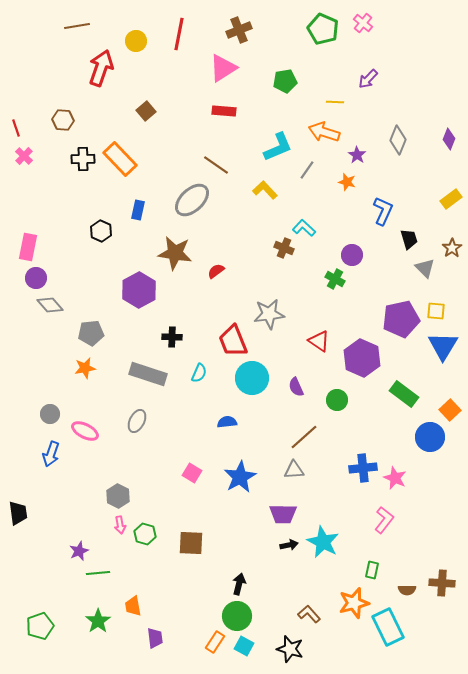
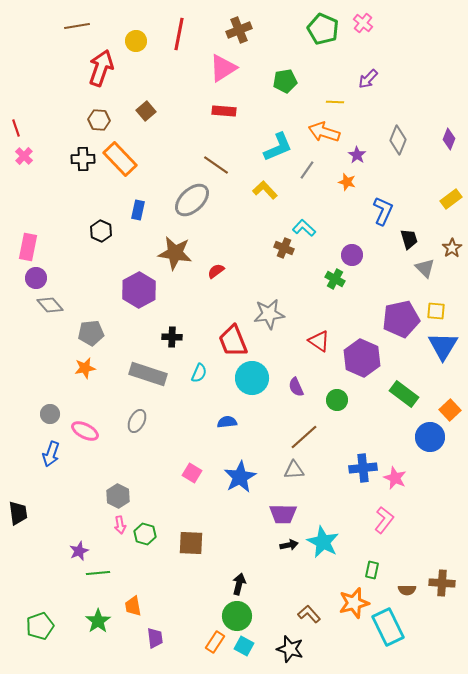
brown hexagon at (63, 120): moved 36 px right
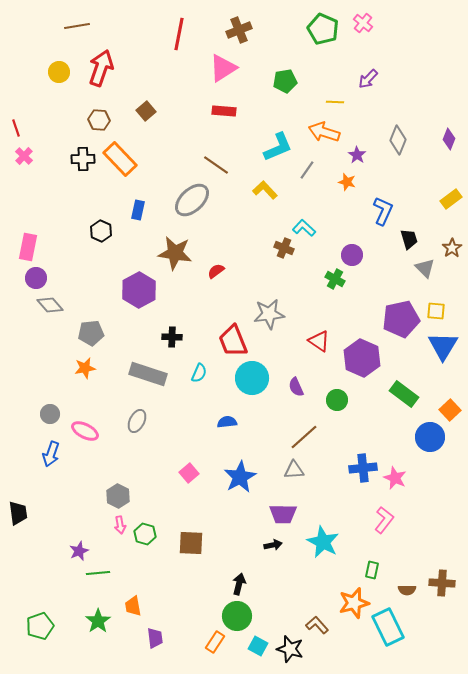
yellow circle at (136, 41): moved 77 px left, 31 px down
pink square at (192, 473): moved 3 px left; rotated 18 degrees clockwise
black arrow at (289, 545): moved 16 px left
brown L-shape at (309, 614): moved 8 px right, 11 px down
cyan square at (244, 646): moved 14 px right
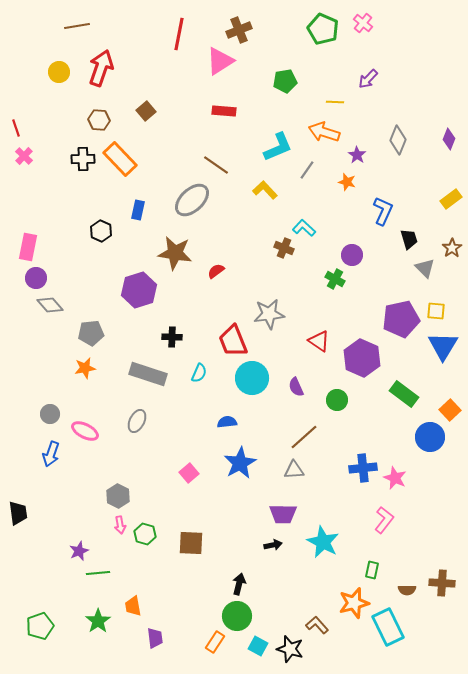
pink triangle at (223, 68): moved 3 px left, 7 px up
purple hexagon at (139, 290): rotated 12 degrees clockwise
blue star at (240, 477): moved 14 px up
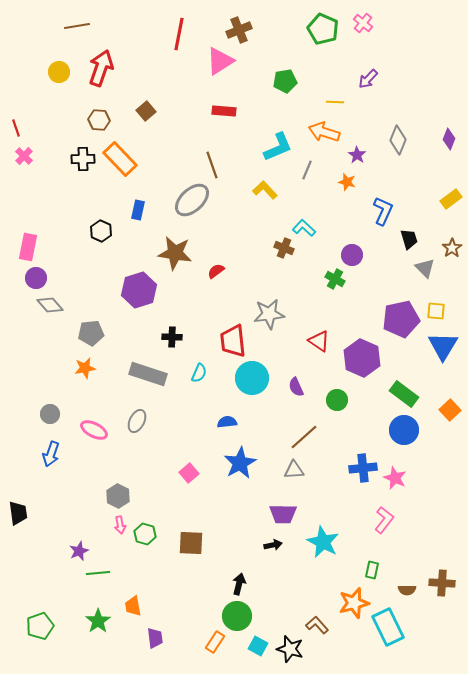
brown line at (216, 165): moved 4 px left; rotated 36 degrees clockwise
gray line at (307, 170): rotated 12 degrees counterclockwise
red trapezoid at (233, 341): rotated 16 degrees clockwise
pink ellipse at (85, 431): moved 9 px right, 1 px up
blue circle at (430, 437): moved 26 px left, 7 px up
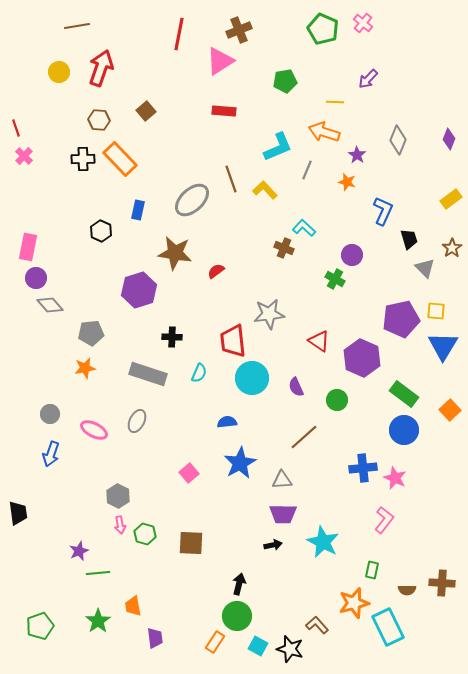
brown line at (212, 165): moved 19 px right, 14 px down
gray triangle at (294, 470): moved 12 px left, 10 px down
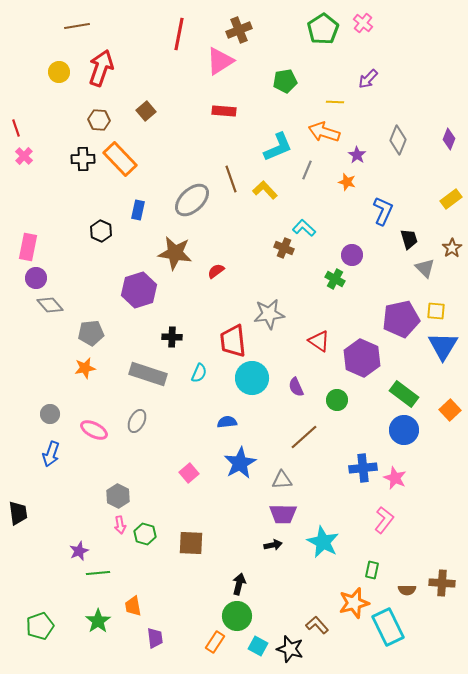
green pentagon at (323, 29): rotated 16 degrees clockwise
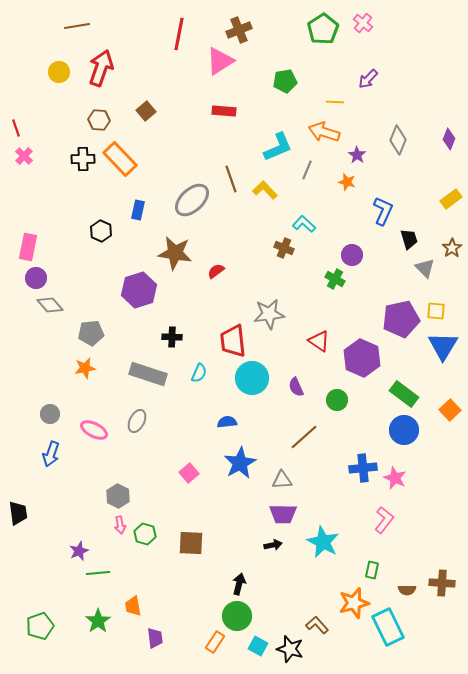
cyan L-shape at (304, 228): moved 4 px up
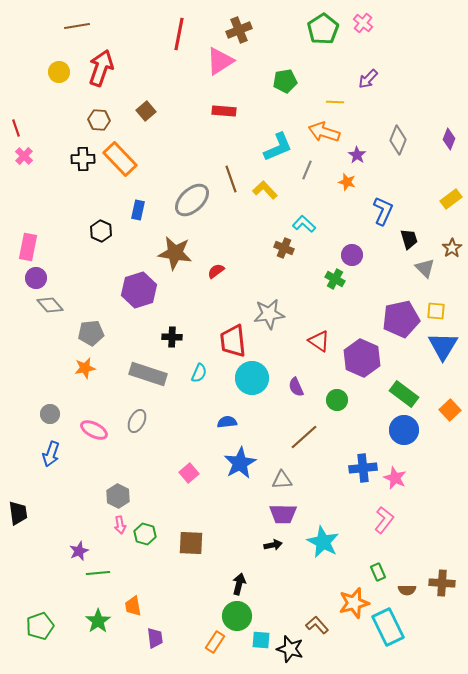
green rectangle at (372, 570): moved 6 px right, 2 px down; rotated 36 degrees counterclockwise
cyan square at (258, 646): moved 3 px right, 6 px up; rotated 24 degrees counterclockwise
